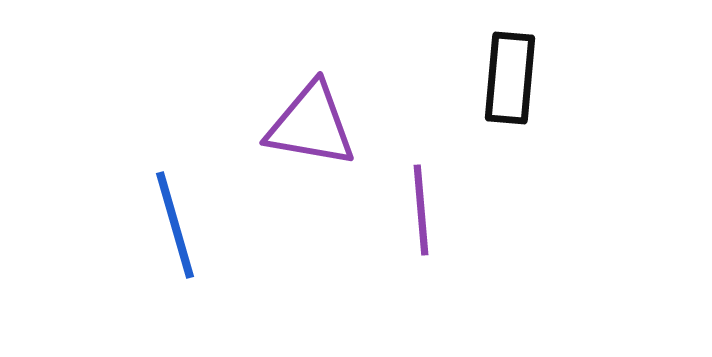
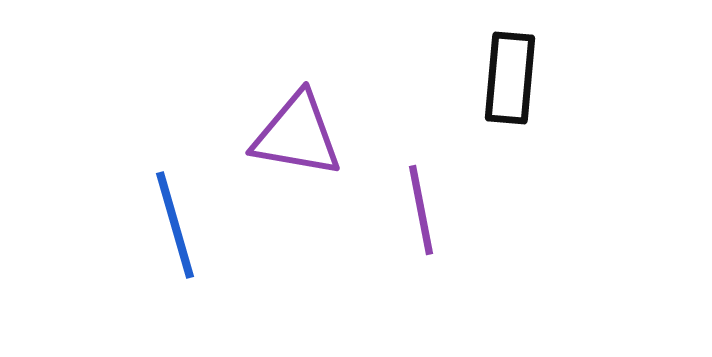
purple triangle: moved 14 px left, 10 px down
purple line: rotated 6 degrees counterclockwise
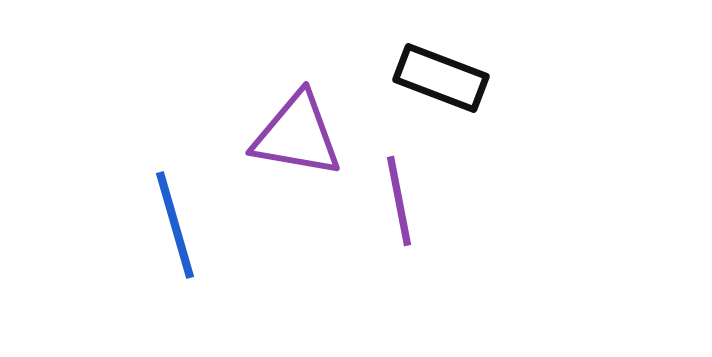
black rectangle: moved 69 px left; rotated 74 degrees counterclockwise
purple line: moved 22 px left, 9 px up
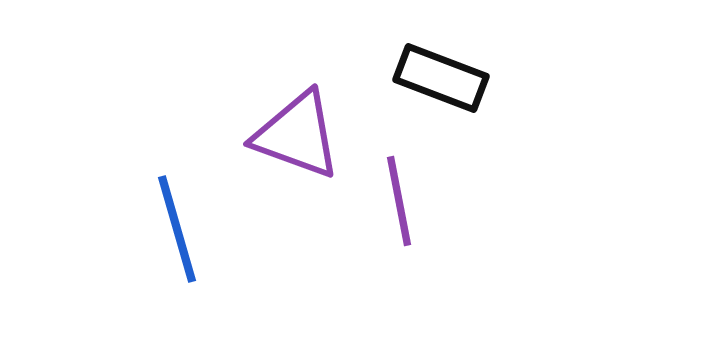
purple triangle: rotated 10 degrees clockwise
blue line: moved 2 px right, 4 px down
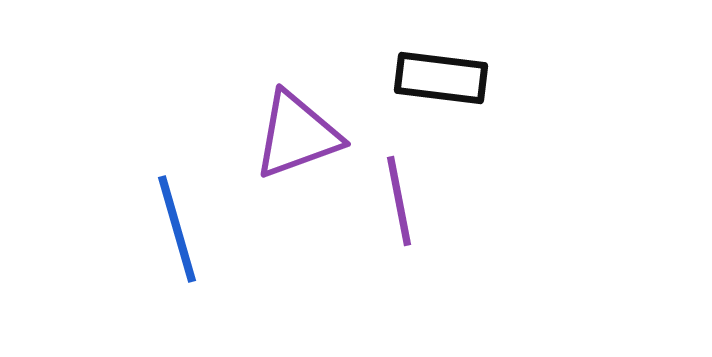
black rectangle: rotated 14 degrees counterclockwise
purple triangle: rotated 40 degrees counterclockwise
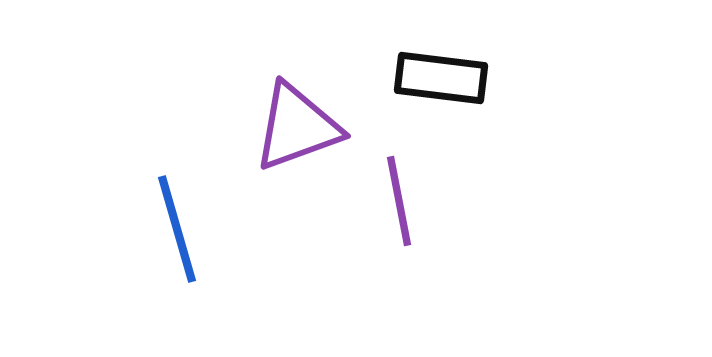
purple triangle: moved 8 px up
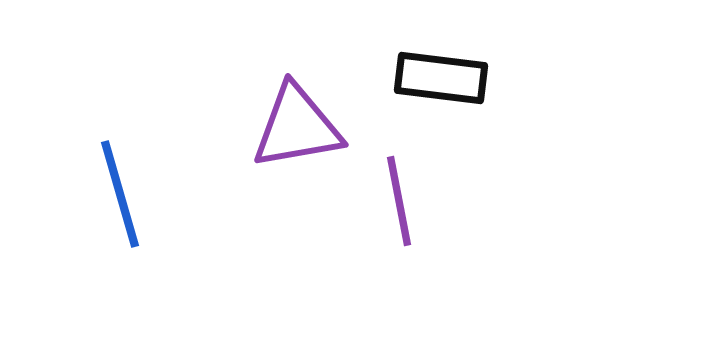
purple triangle: rotated 10 degrees clockwise
blue line: moved 57 px left, 35 px up
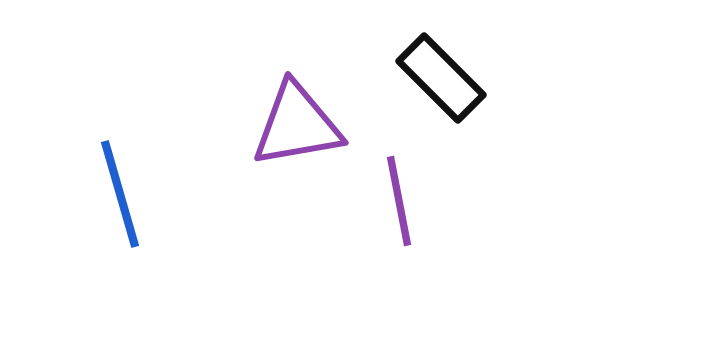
black rectangle: rotated 38 degrees clockwise
purple triangle: moved 2 px up
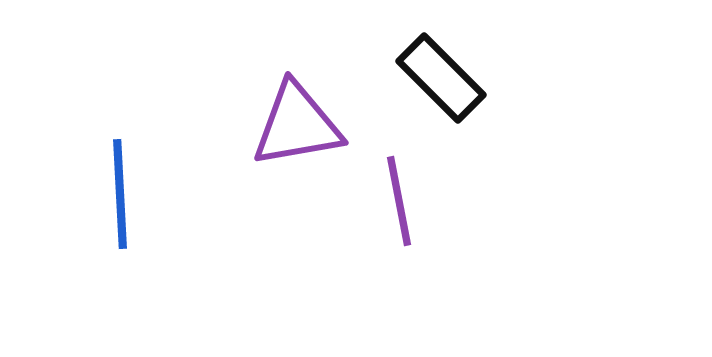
blue line: rotated 13 degrees clockwise
